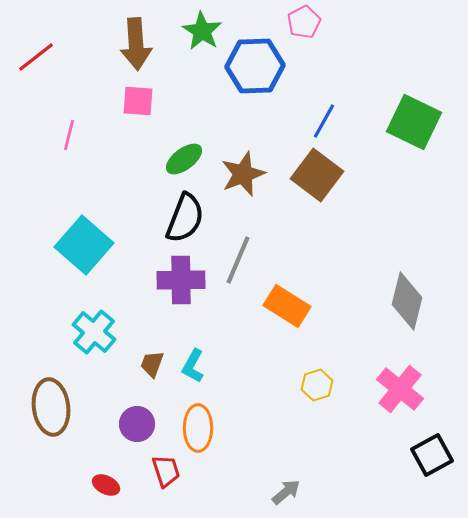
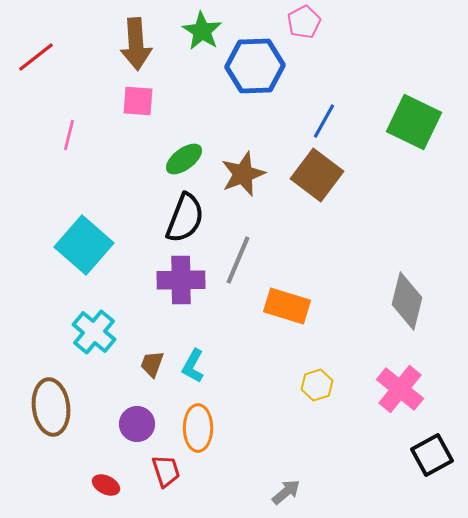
orange rectangle: rotated 15 degrees counterclockwise
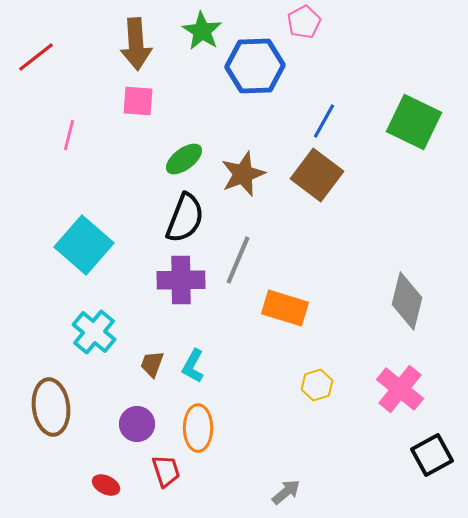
orange rectangle: moved 2 px left, 2 px down
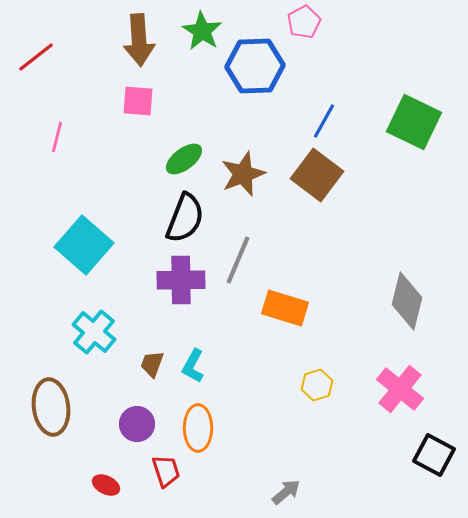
brown arrow: moved 3 px right, 4 px up
pink line: moved 12 px left, 2 px down
black square: moved 2 px right; rotated 33 degrees counterclockwise
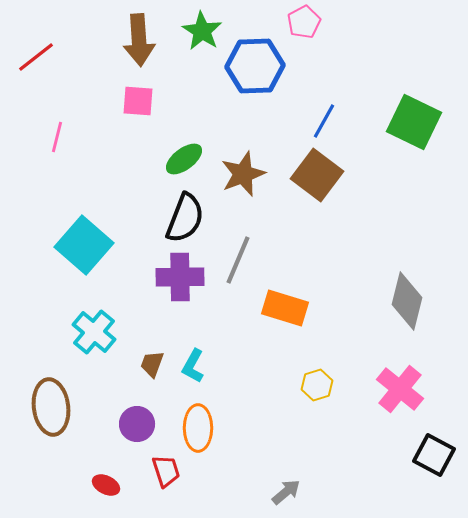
purple cross: moved 1 px left, 3 px up
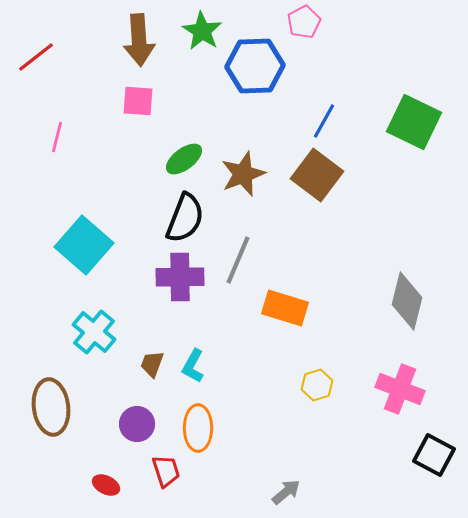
pink cross: rotated 18 degrees counterclockwise
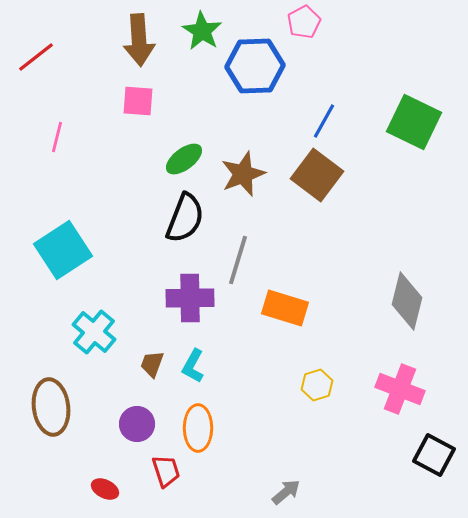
cyan square: moved 21 px left, 5 px down; rotated 16 degrees clockwise
gray line: rotated 6 degrees counterclockwise
purple cross: moved 10 px right, 21 px down
red ellipse: moved 1 px left, 4 px down
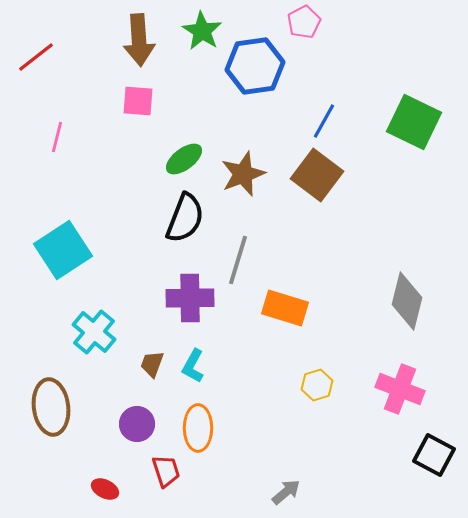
blue hexagon: rotated 6 degrees counterclockwise
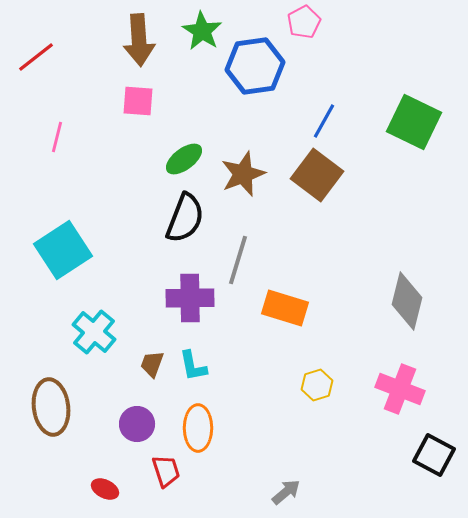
cyan L-shape: rotated 40 degrees counterclockwise
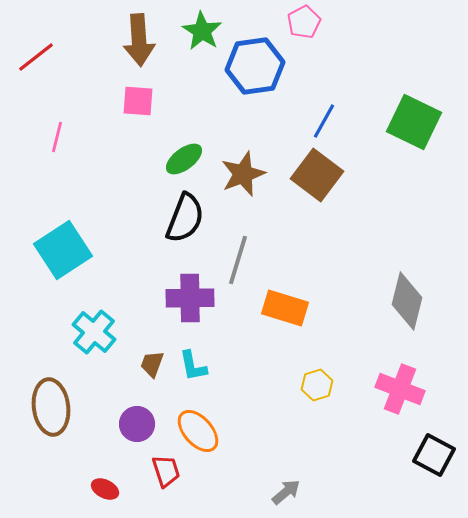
orange ellipse: moved 3 px down; rotated 42 degrees counterclockwise
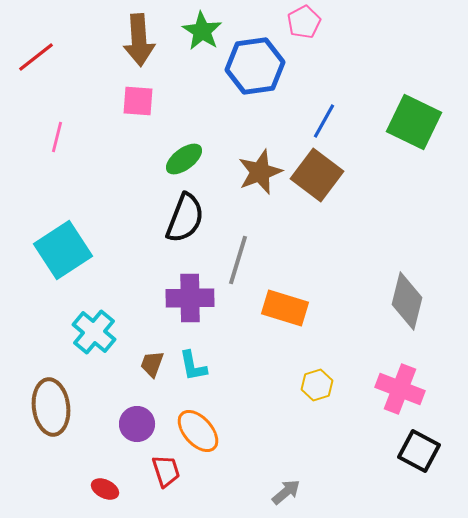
brown star: moved 17 px right, 2 px up
black square: moved 15 px left, 4 px up
